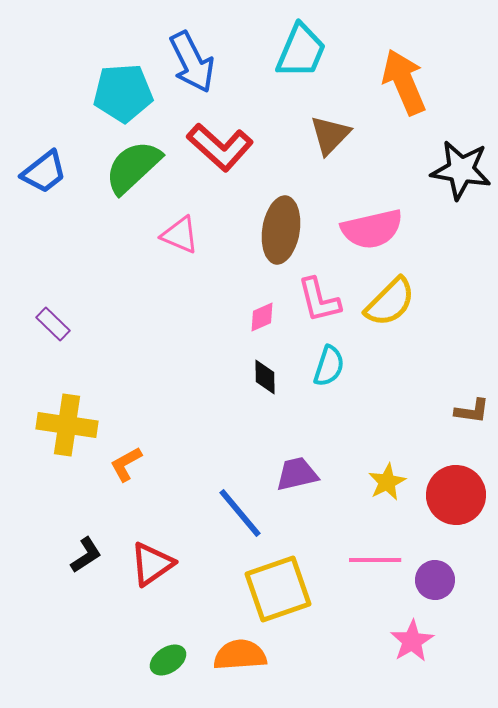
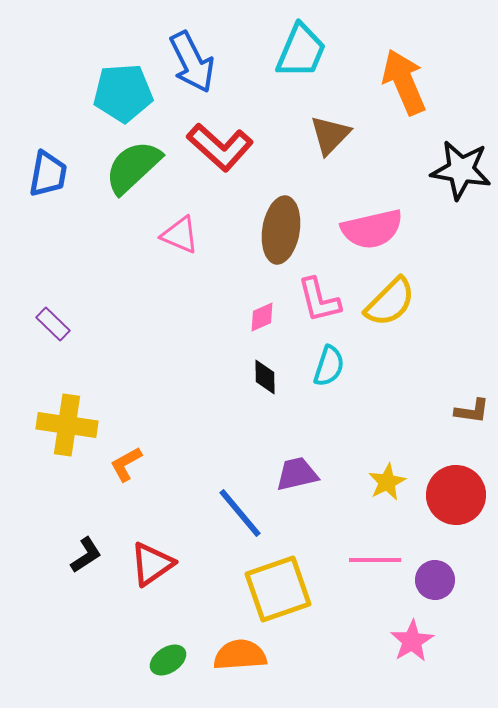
blue trapezoid: moved 4 px right, 2 px down; rotated 42 degrees counterclockwise
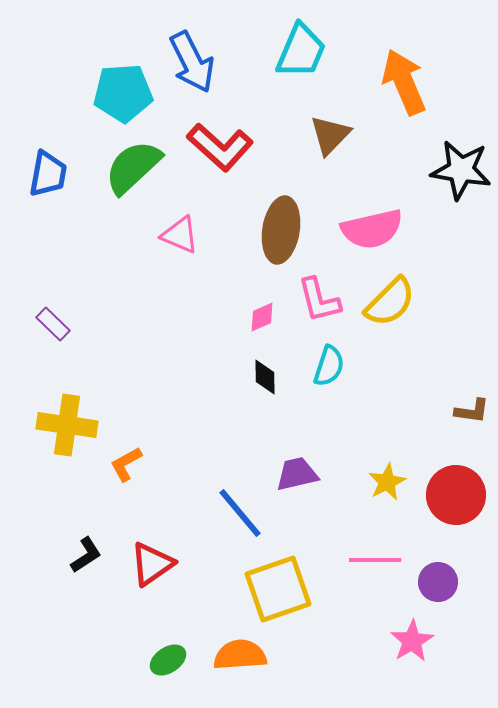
purple circle: moved 3 px right, 2 px down
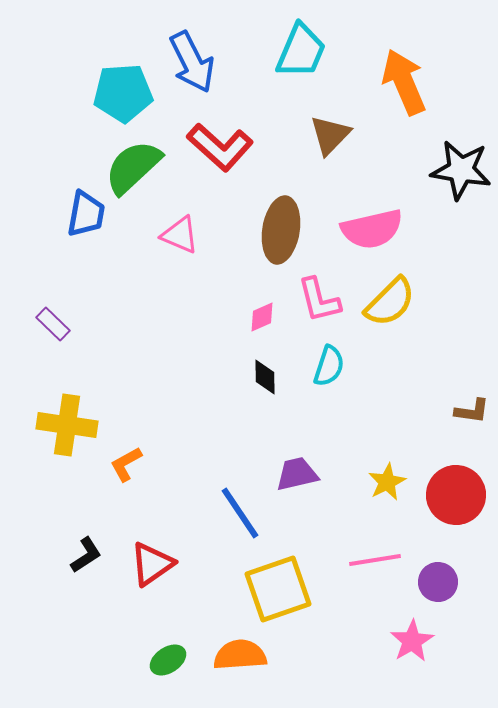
blue trapezoid: moved 38 px right, 40 px down
blue line: rotated 6 degrees clockwise
pink line: rotated 9 degrees counterclockwise
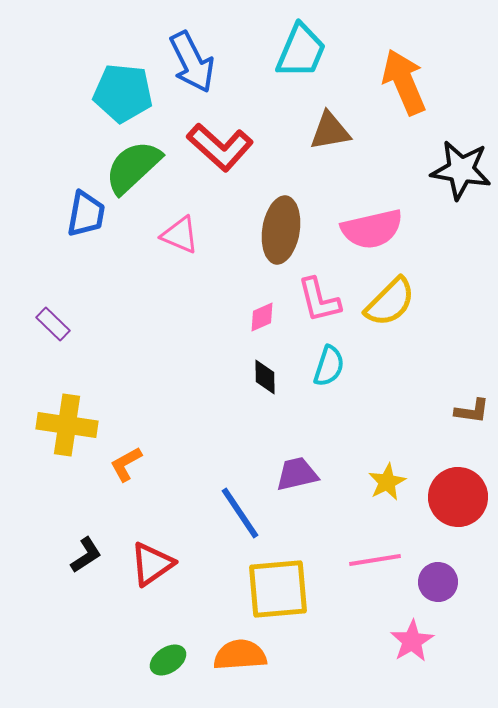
cyan pentagon: rotated 10 degrees clockwise
brown triangle: moved 4 px up; rotated 36 degrees clockwise
red circle: moved 2 px right, 2 px down
yellow square: rotated 14 degrees clockwise
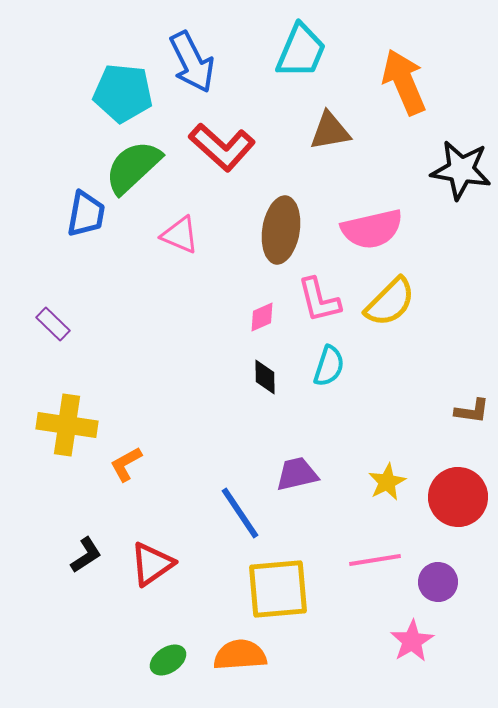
red L-shape: moved 2 px right
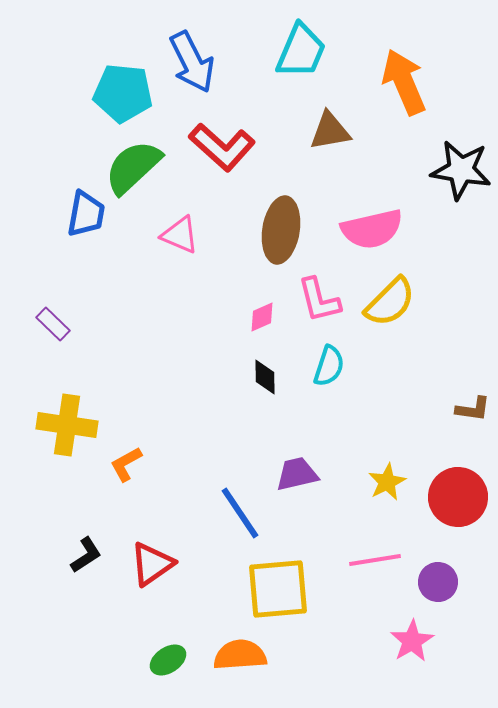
brown L-shape: moved 1 px right, 2 px up
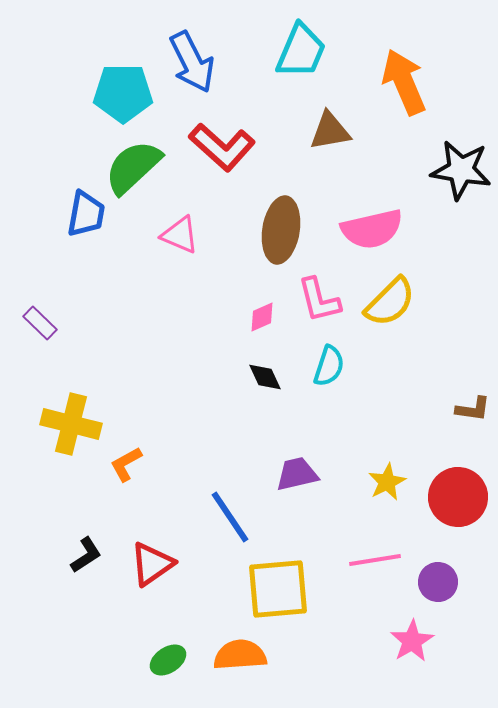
cyan pentagon: rotated 6 degrees counterclockwise
purple rectangle: moved 13 px left, 1 px up
black diamond: rotated 24 degrees counterclockwise
yellow cross: moved 4 px right, 1 px up; rotated 6 degrees clockwise
blue line: moved 10 px left, 4 px down
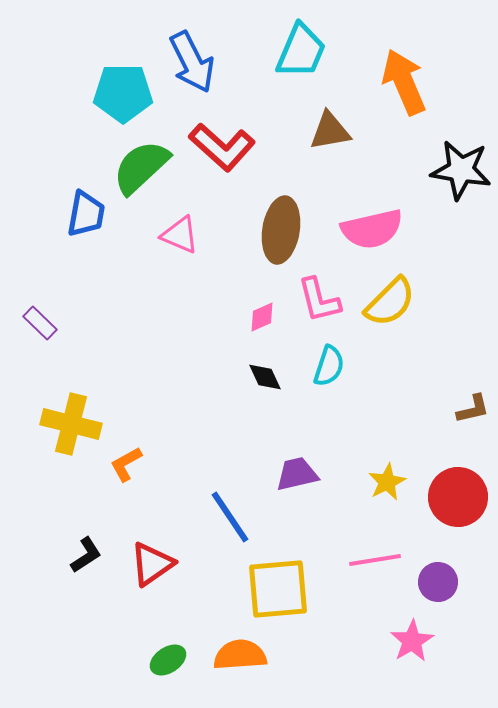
green semicircle: moved 8 px right
brown L-shape: rotated 21 degrees counterclockwise
